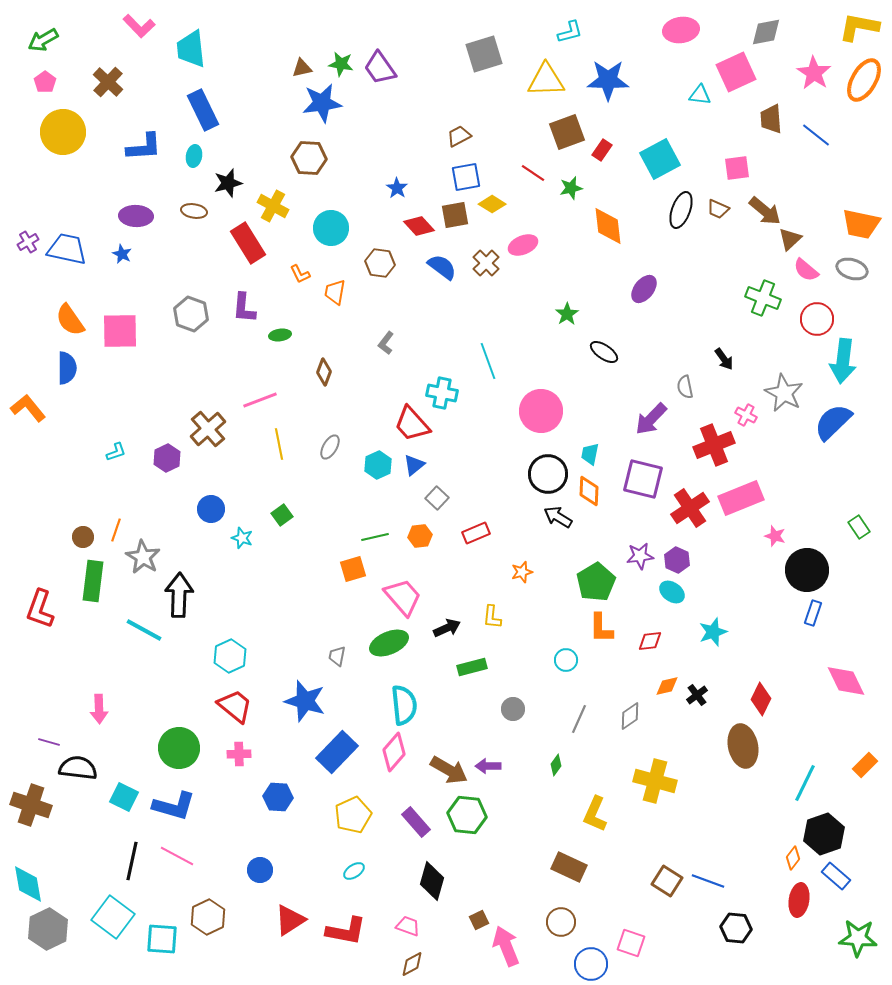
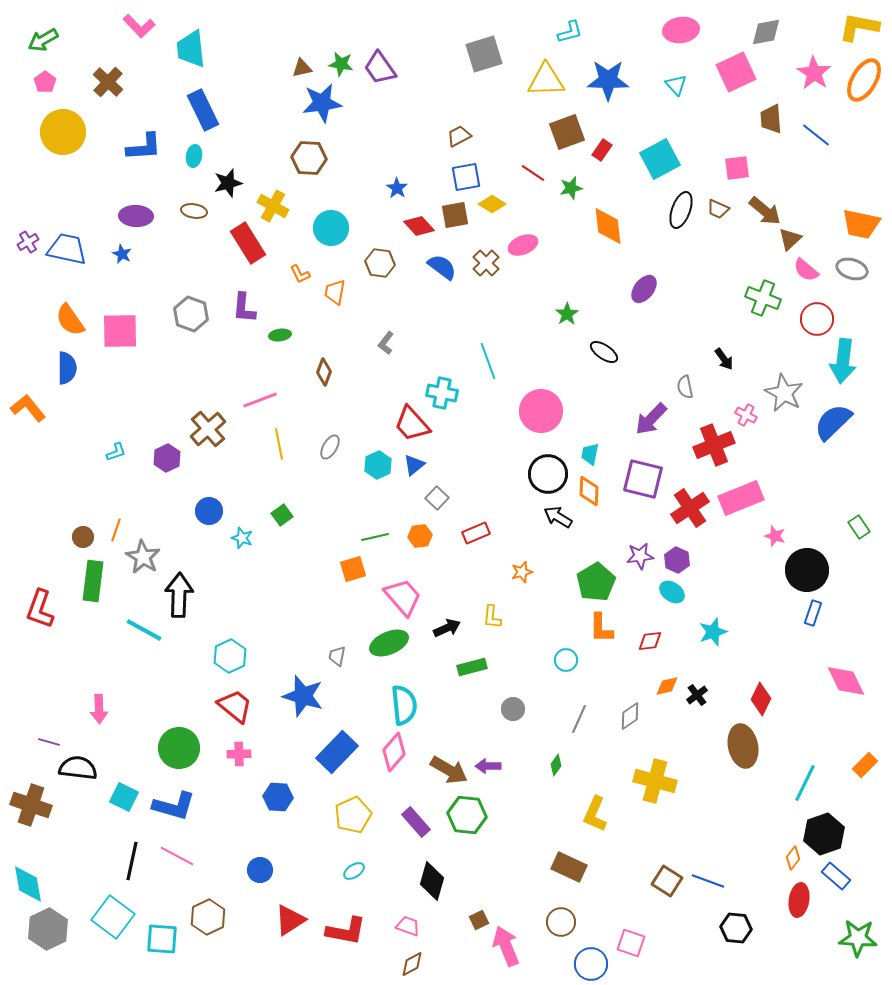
cyan triangle at (700, 95): moved 24 px left, 10 px up; rotated 40 degrees clockwise
blue circle at (211, 509): moved 2 px left, 2 px down
blue star at (305, 701): moved 2 px left, 5 px up
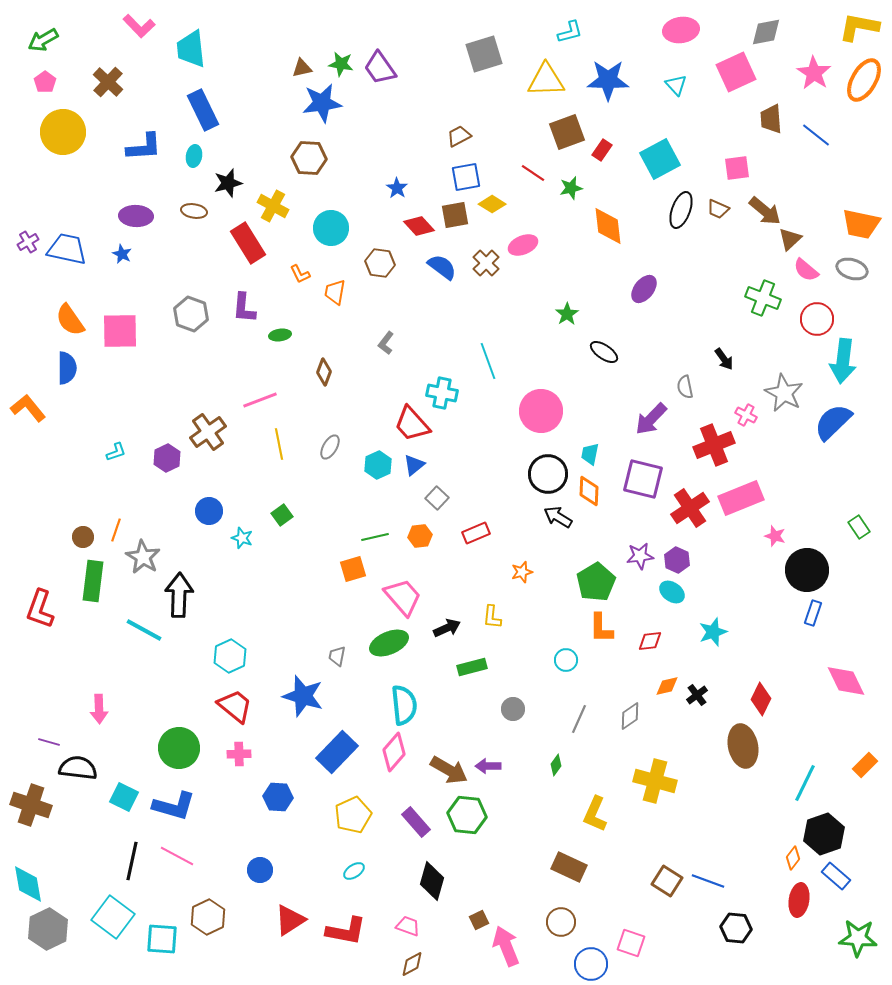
brown cross at (208, 429): moved 3 px down; rotated 6 degrees clockwise
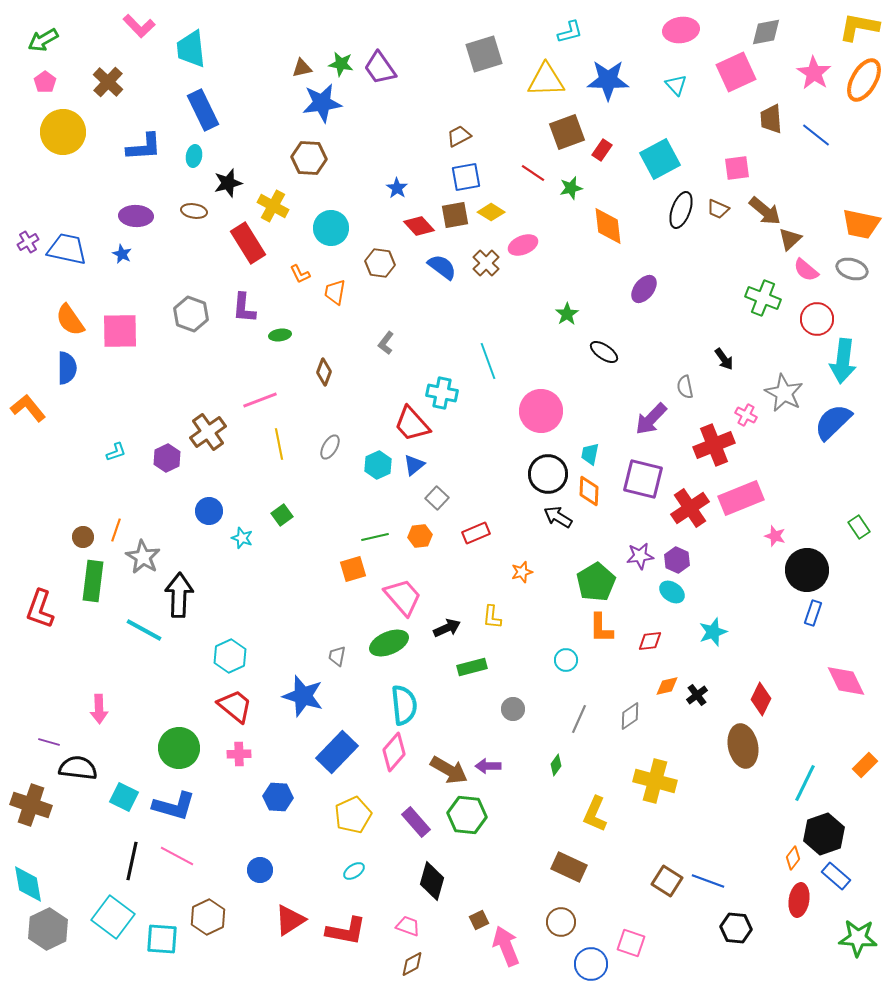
yellow diamond at (492, 204): moved 1 px left, 8 px down
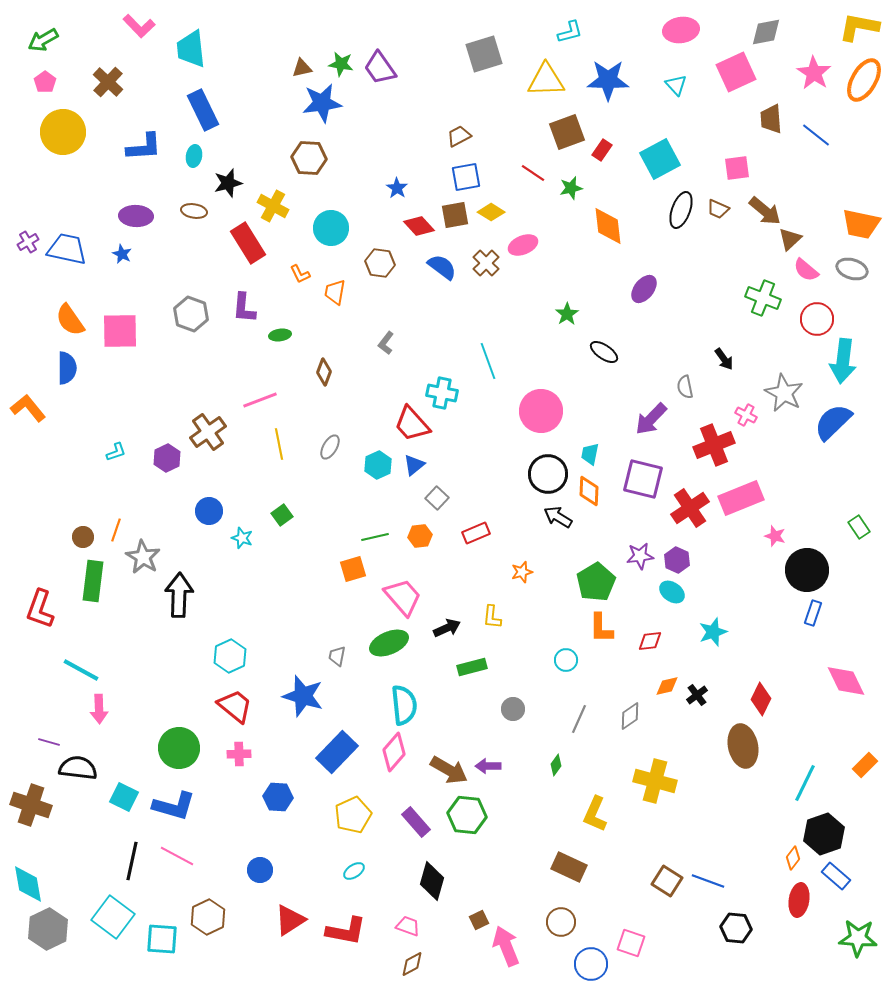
cyan line at (144, 630): moved 63 px left, 40 px down
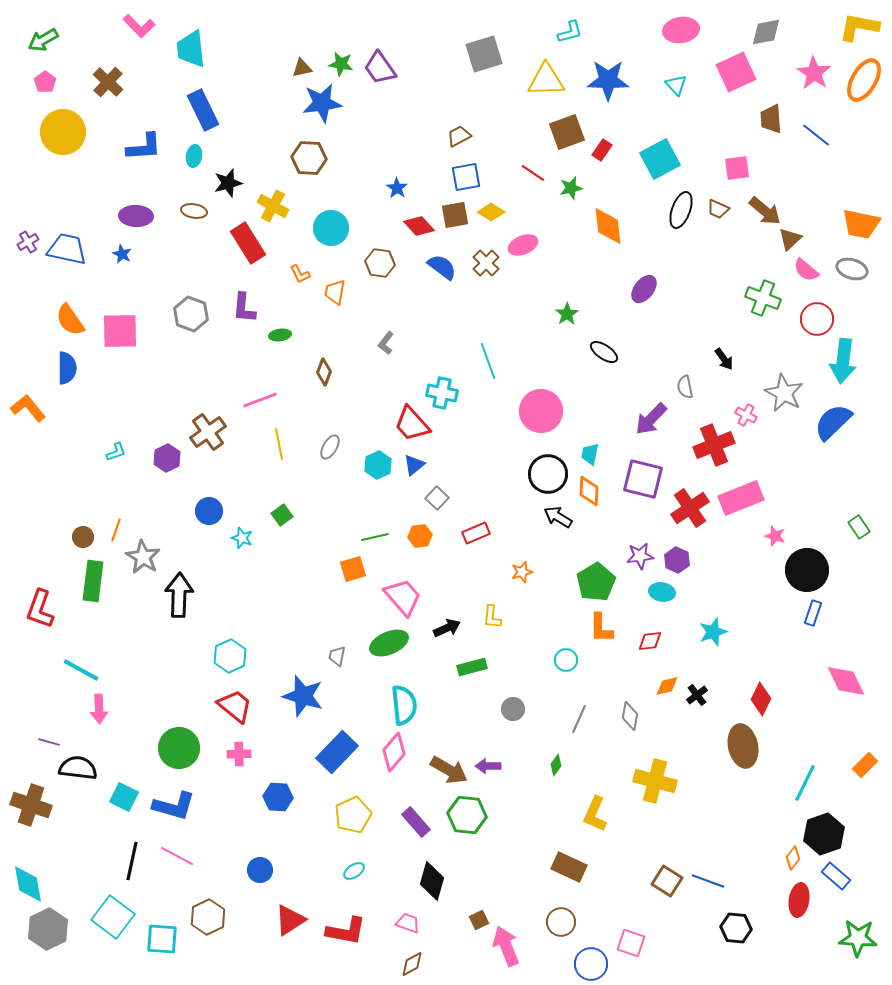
cyan ellipse at (672, 592): moved 10 px left; rotated 25 degrees counterclockwise
gray diamond at (630, 716): rotated 44 degrees counterclockwise
pink trapezoid at (408, 926): moved 3 px up
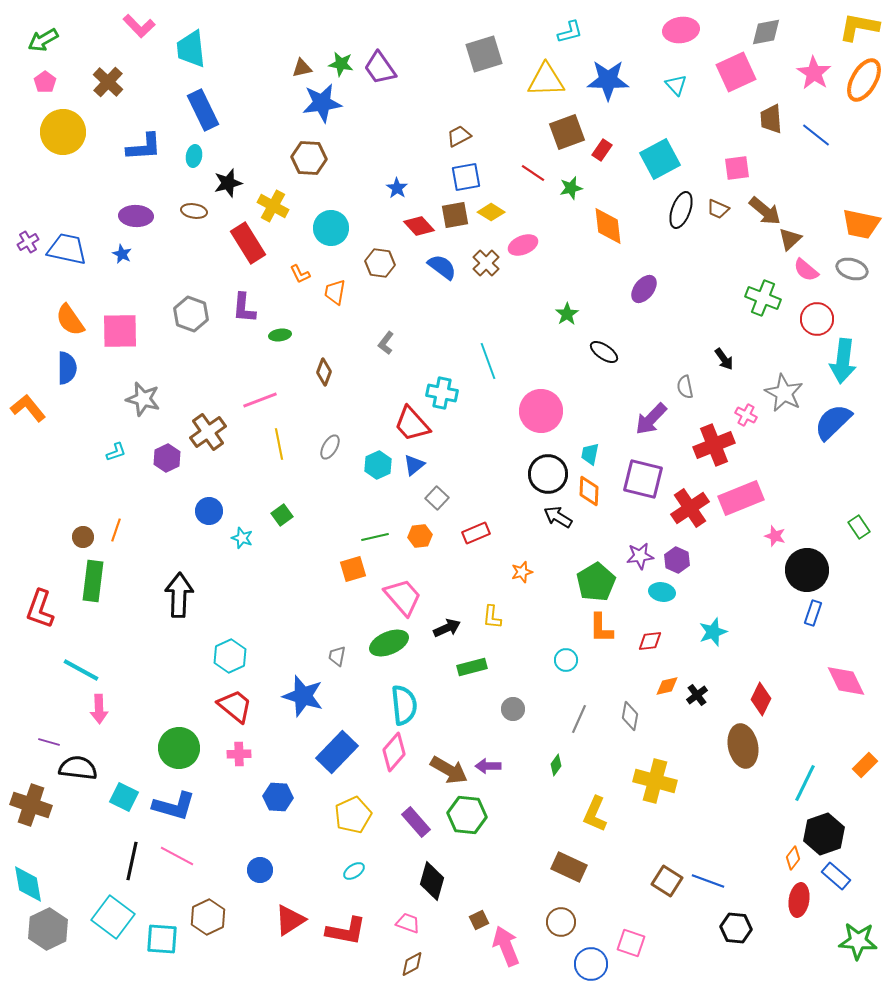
gray star at (143, 557): moved 158 px up; rotated 16 degrees counterclockwise
green star at (858, 938): moved 3 px down
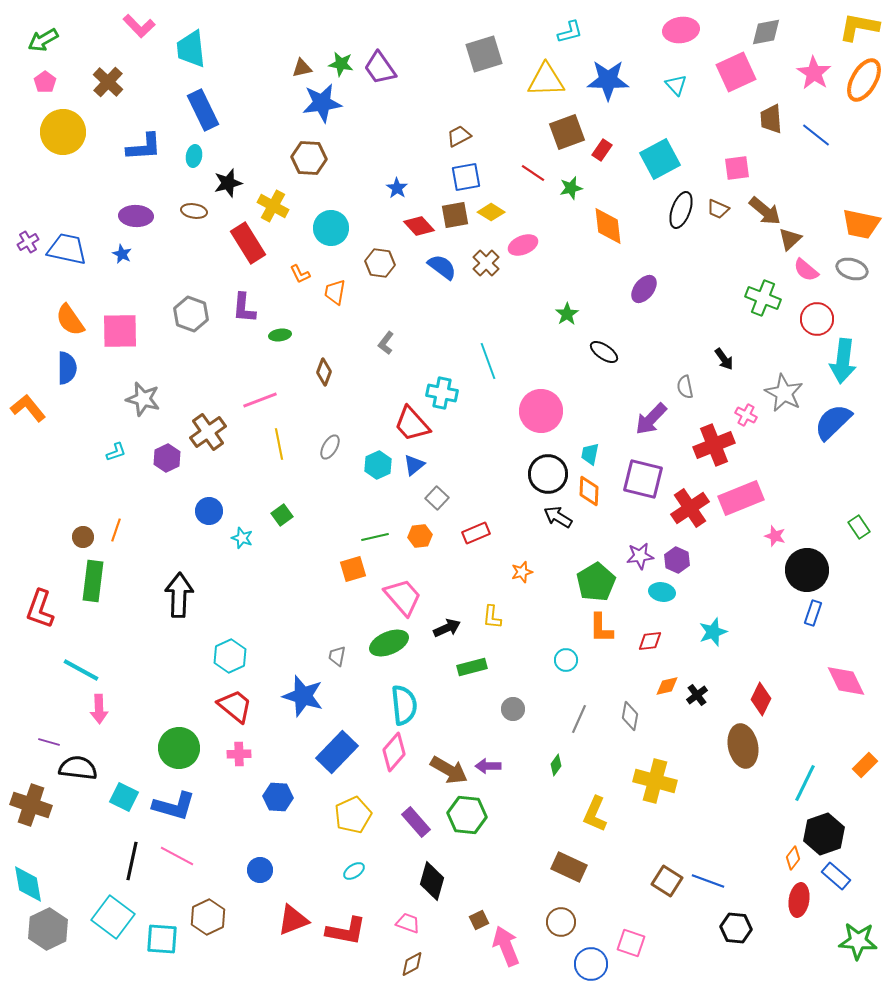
red triangle at (290, 920): moved 3 px right; rotated 12 degrees clockwise
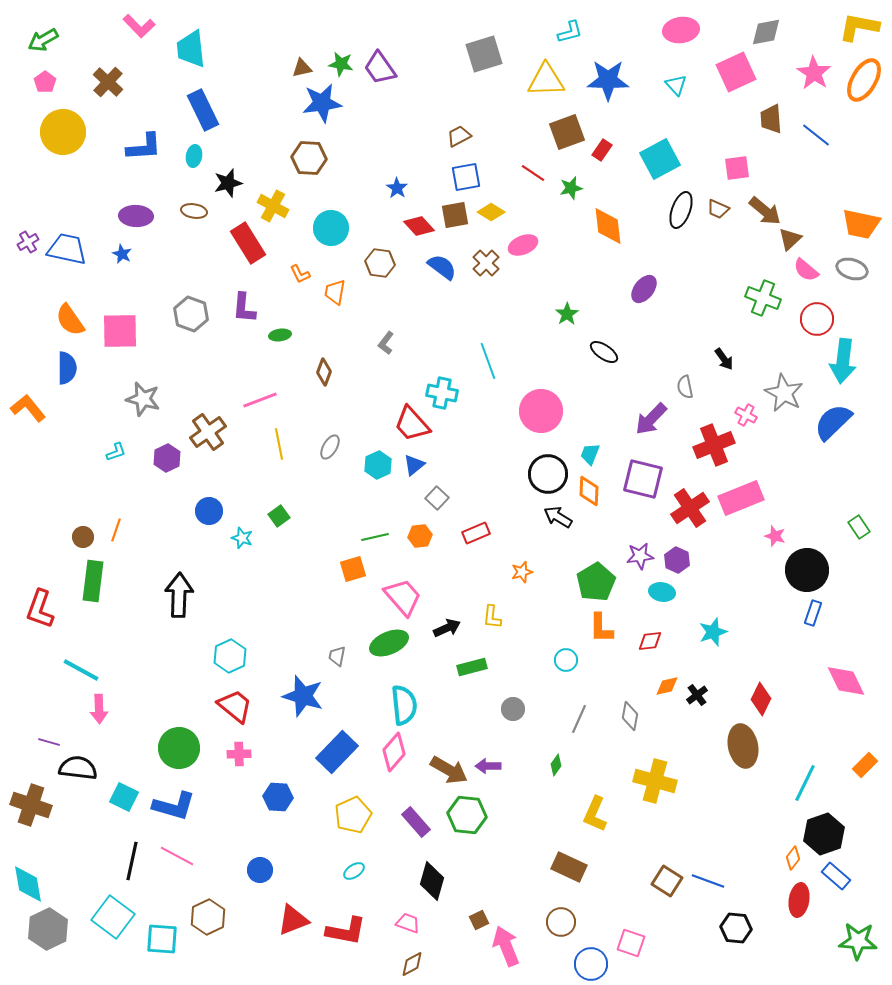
cyan trapezoid at (590, 454): rotated 10 degrees clockwise
green square at (282, 515): moved 3 px left, 1 px down
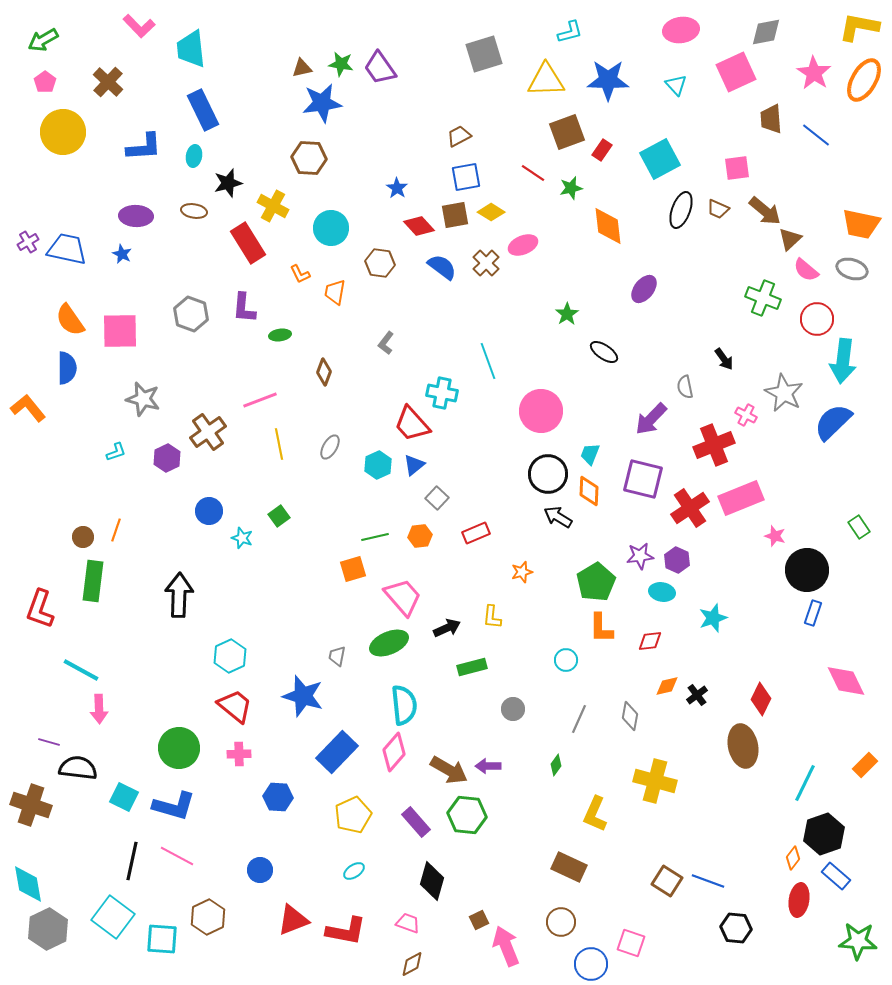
cyan star at (713, 632): moved 14 px up
